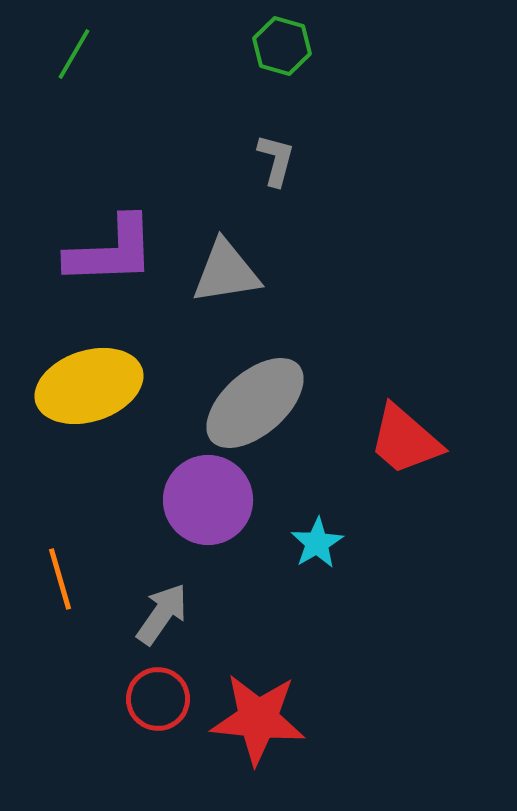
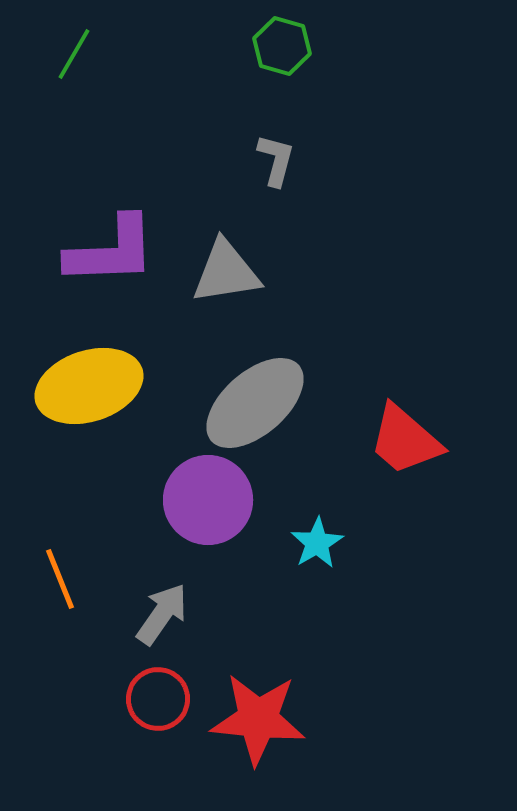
orange line: rotated 6 degrees counterclockwise
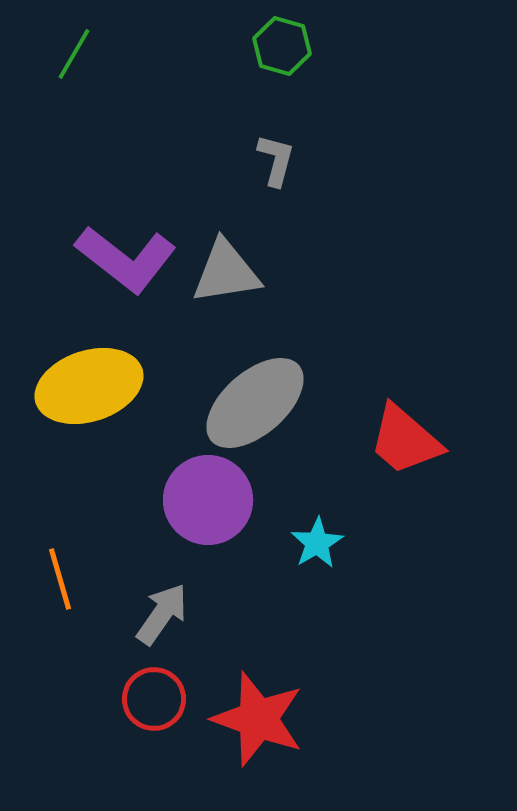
purple L-shape: moved 15 px right, 8 px down; rotated 40 degrees clockwise
orange line: rotated 6 degrees clockwise
red circle: moved 4 px left
red star: rotated 14 degrees clockwise
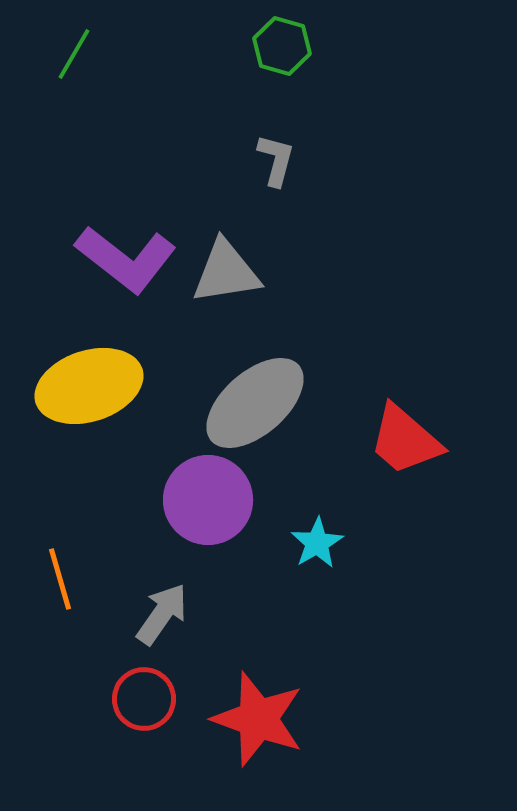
red circle: moved 10 px left
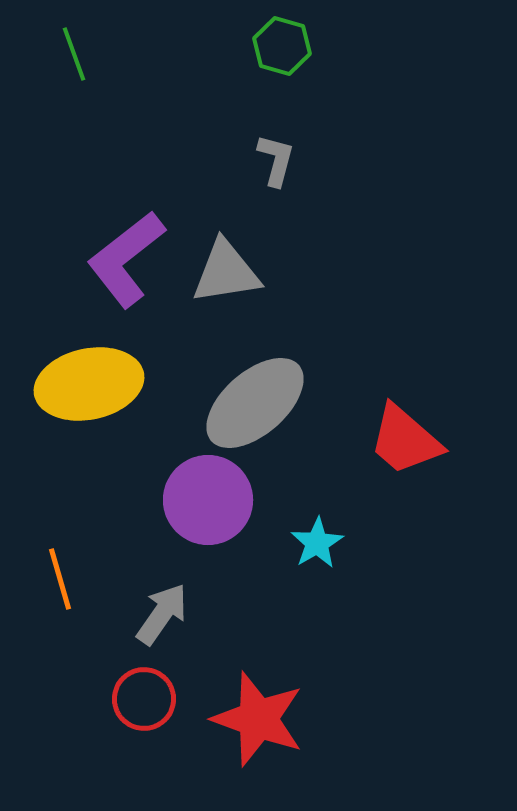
green line: rotated 50 degrees counterclockwise
purple L-shape: rotated 104 degrees clockwise
yellow ellipse: moved 2 px up; rotated 6 degrees clockwise
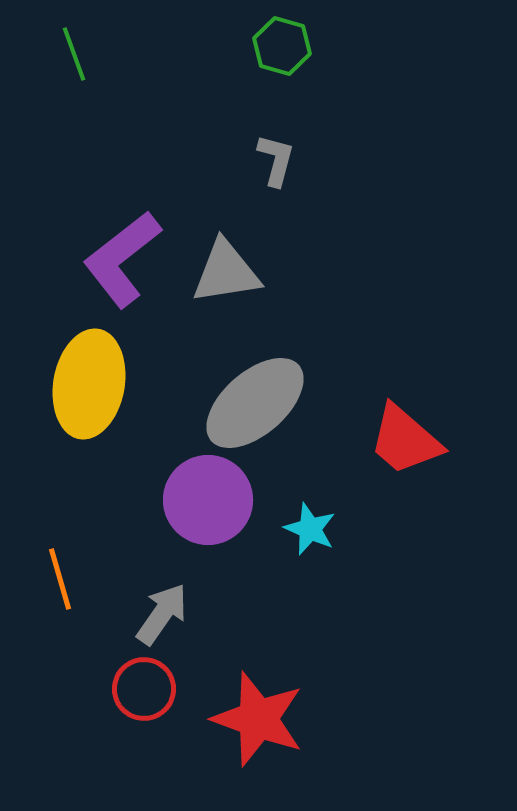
purple L-shape: moved 4 px left
yellow ellipse: rotated 68 degrees counterclockwise
cyan star: moved 7 px left, 14 px up; rotated 18 degrees counterclockwise
red circle: moved 10 px up
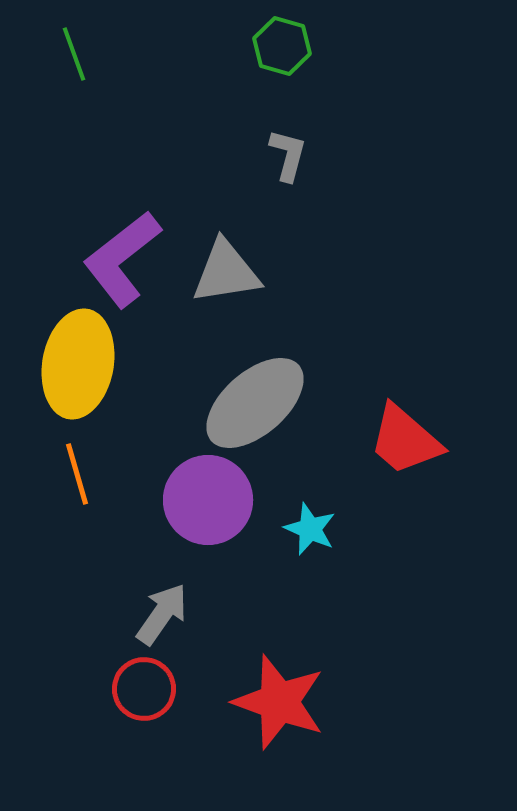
gray L-shape: moved 12 px right, 5 px up
yellow ellipse: moved 11 px left, 20 px up
orange line: moved 17 px right, 105 px up
red star: moved 21 px right, 17 px up
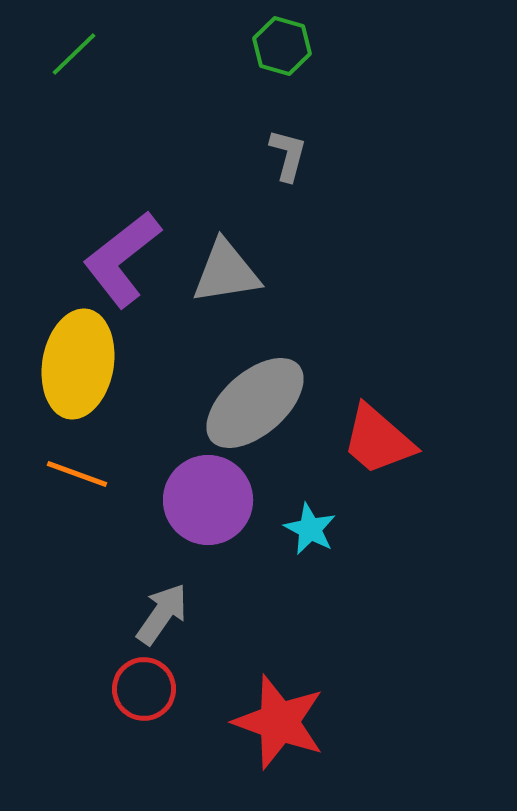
green line: rotated 66 degrees clockwise
red trapezoid: moved 27 px left
orange line: rotated 54 degrees counterclockwise
cyan star: rotated 4 degrees clockwise
red star: moved 20 px down
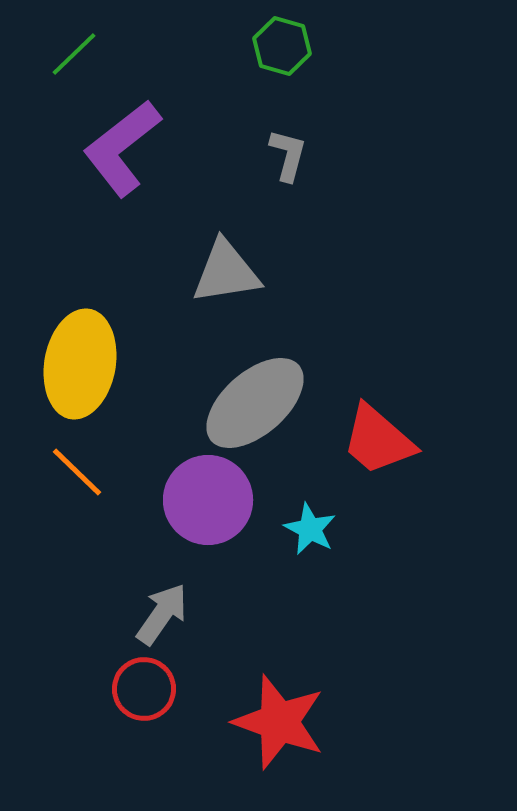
purple L-shape: moved 111 px up
yellow ellipse: moved 2 px right
orange line: moved 2 px up; rotated 24 degrees clockwise
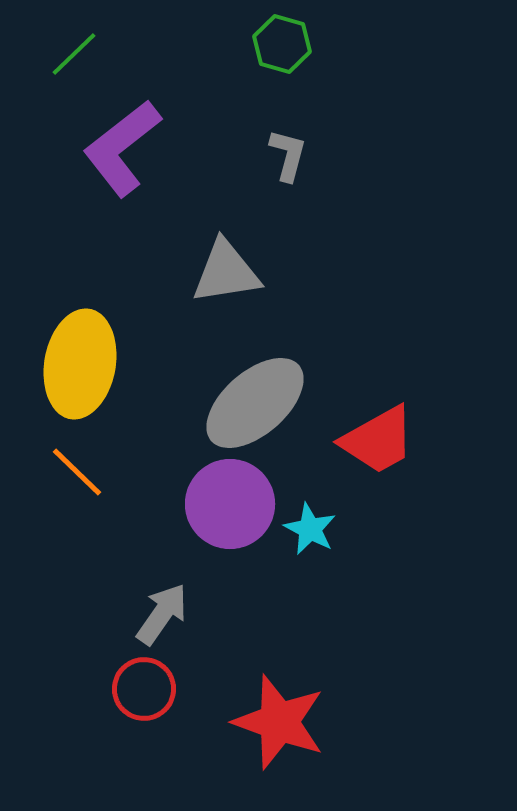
green hexagon: moved 2 px up
red trapezoid: rotated 70 degrees counterclockwise
purple circle: moved 22 px right, 4 px down
